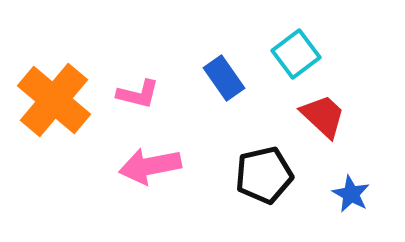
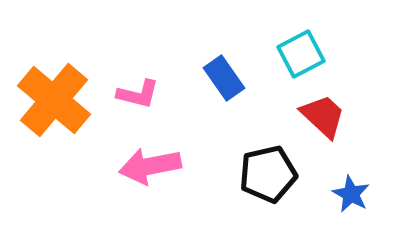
cyan square: moved 5 px right; rotated 9 degrees clockwise
black pentagon: moved 4 px right, 1 px up
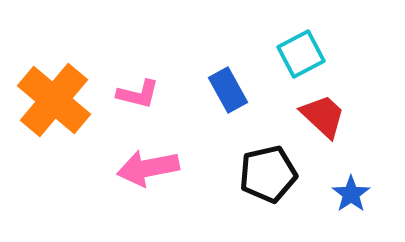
blue rectangle: moved 4 px right, 12 px down; rotated 6 degrees clockwise
pink arrow: moved 2 px left, 2 px down
blue star: rotated 9 degrees clockwise
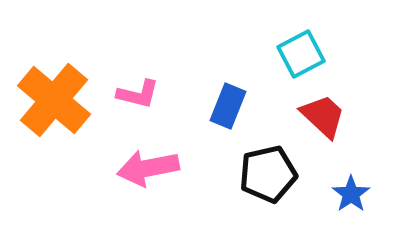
blue rectangle: moved 16 px down; rotated 51 degrees clockwise
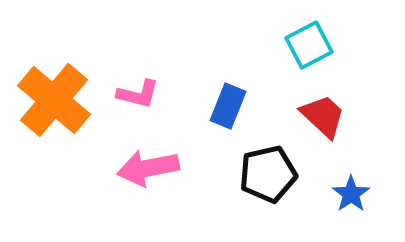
cyan square: moved 8 px right, 9 px up
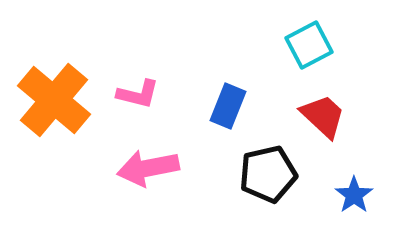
blue star: moved 3 px right, 1 px down
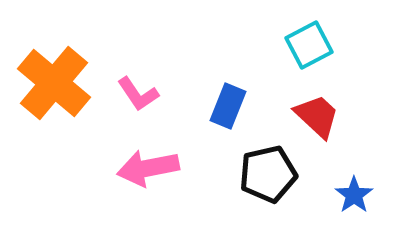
pink L-shape: rotated 42 degrees clockwise
orange cross: moved 17 px up
red trapezoid: moved 6 px left
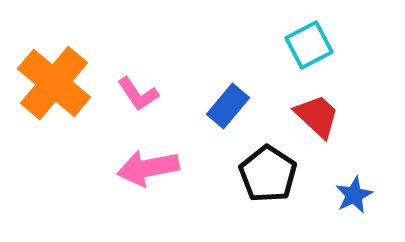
blue rectangle: rotated 18 degrees clockwise
black pentagon: rotated 26 degrees counterclockwise
blue star: rotated 9 degrees clockwise
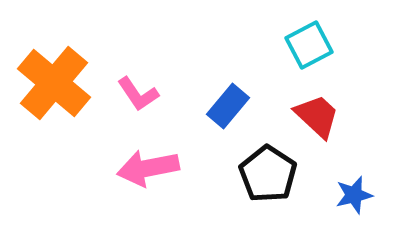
blue star: rotated 12 degrees clockwise
